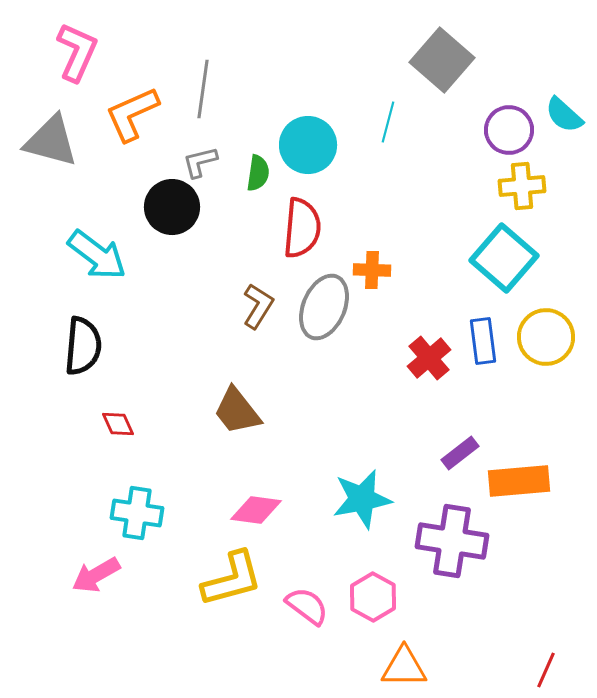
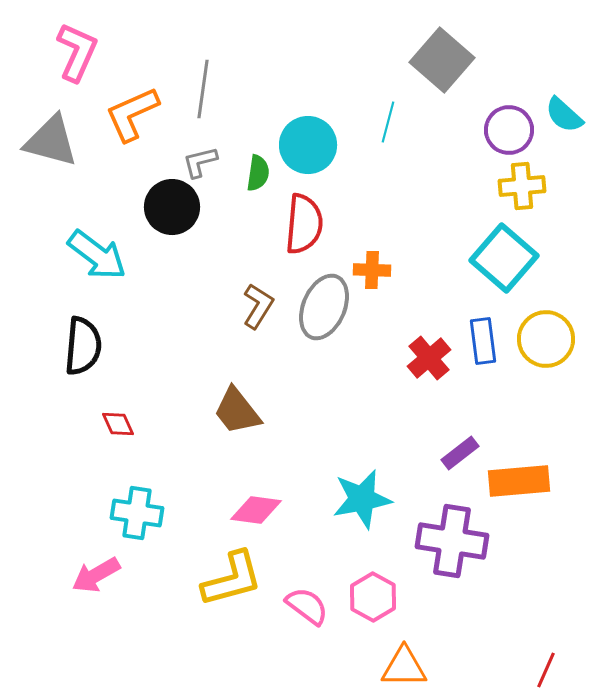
red semicircle: moved 2 px right, 4 px up
yellow circle: moved 2 px down
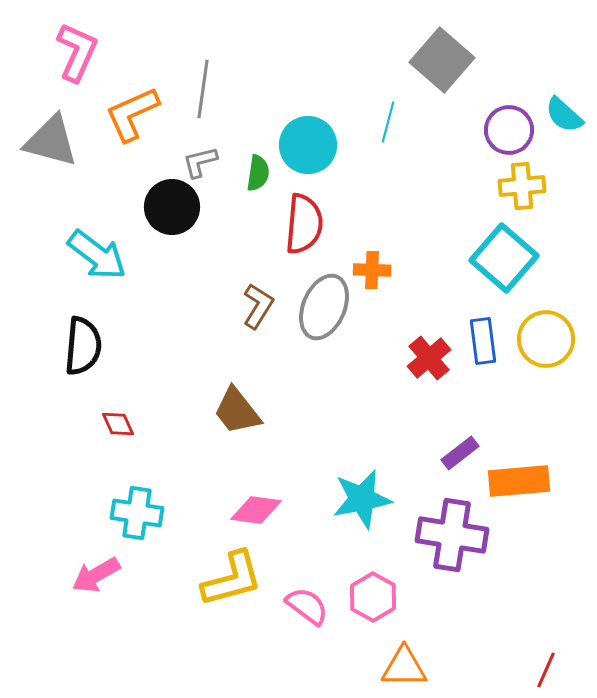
purple cross: moved 6 px up
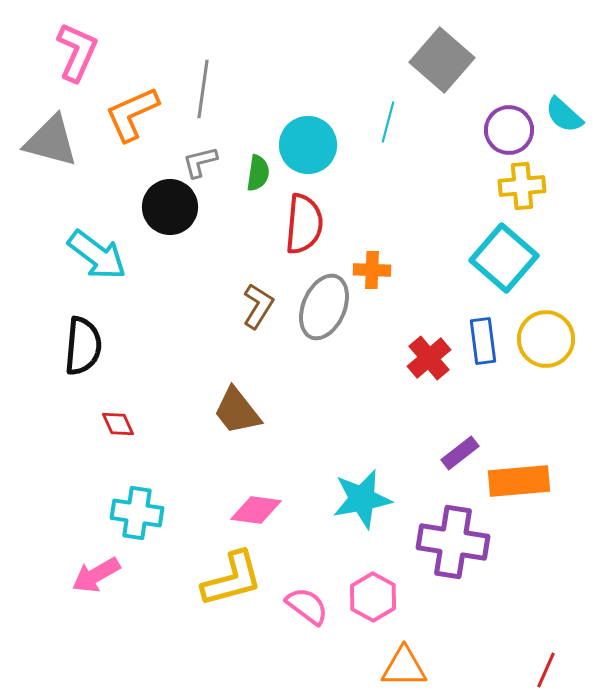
black circle: moved 2 px left
purple cross: moved 1 px right, 7 px down
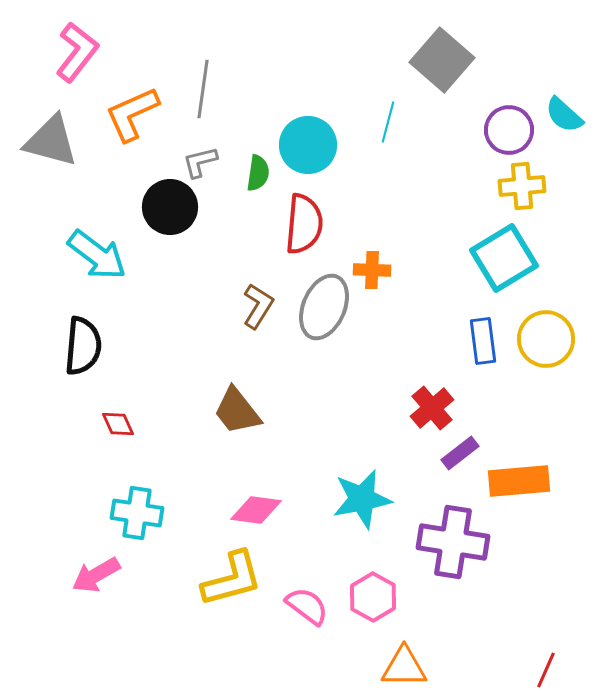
pink L-shape: rotated 14 degrees clockwise
cyan square: rotated 18 degrees clockwise
red cross: moved 3 px right, 50 px down
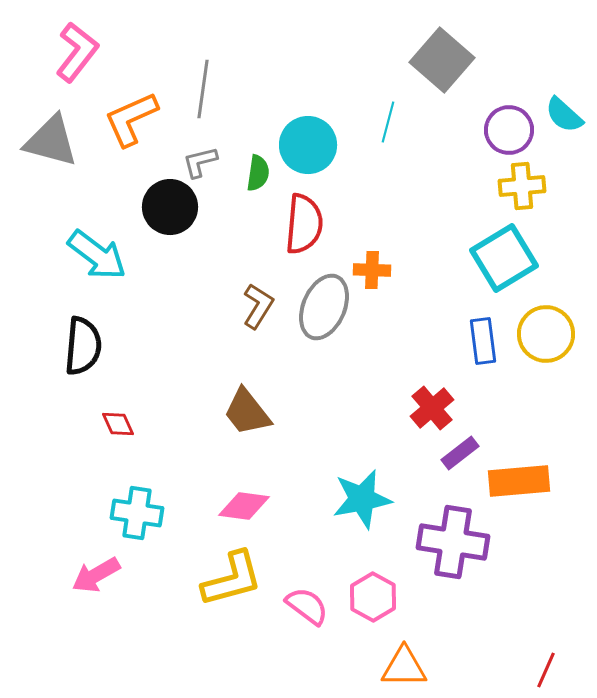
orange L-shape: moved 1 px left, 5 px down
yellow circle: moved 5 px up
brown trapezoid: moved 10 px right, 1 px down
pink diamond: moved 12 px left, 4 px up
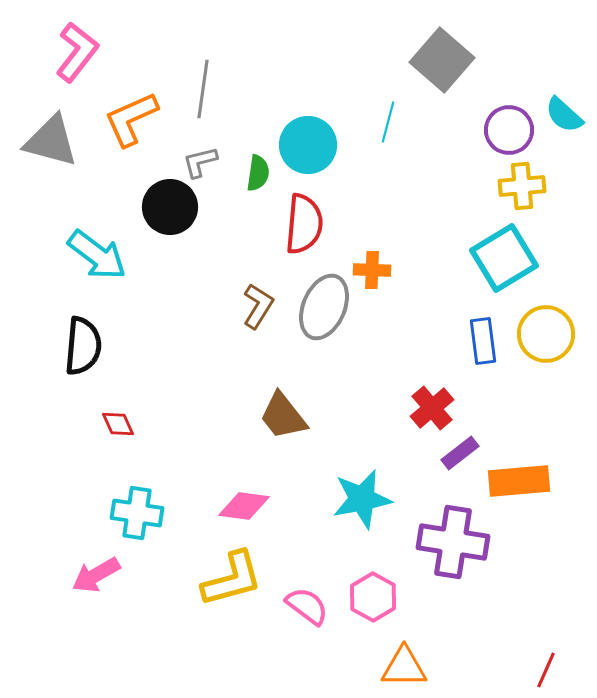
brown trapezoid: moved 36 px right, 4 px down
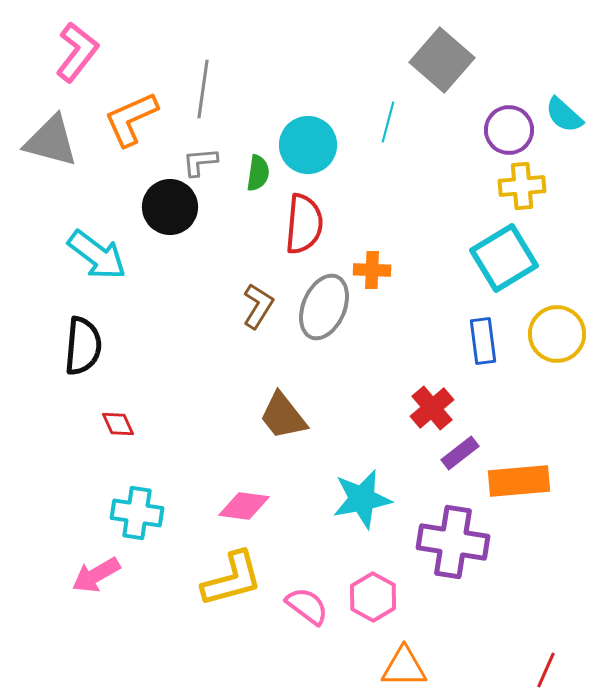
gray L-shape: rotated 9 degrees clockwise
yellow circle: moved 11 px right
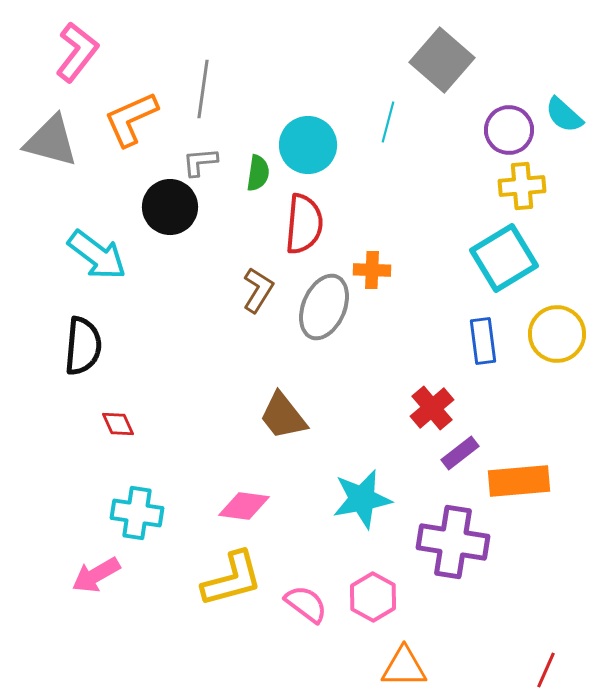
brown L-shape: moved 16 px up
pink semicircle: moved 1 px left, 2 px up
